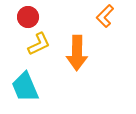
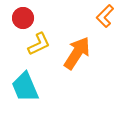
red circle: moved 5 px left, 1 px down
orange arrow: rotated 148 degrees counterclockwise
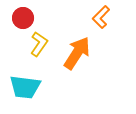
orange L-shape: moved 4 px left, 1 px down
yellow L-shape: rotated 30 degrees counterclockwise
cyan trapezoid: rotated 60 degrees counterclockwise
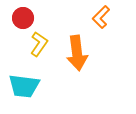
orange arrow: rotated 140 degrees clockwise
cyan trapezoid: moved 1 px left, 1 px up
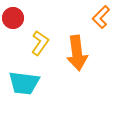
red circle: moved 10 px left
yellow L-shape: moved 1 px right, 1 px up
cyan trapezoid: moved 3 px up
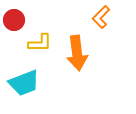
red circle: moved 1 px right, 2 px down
yellow L-shape: rotated 55 degrees clockwise
cyan trapezoid: rotated 28 degrees counterclockwise
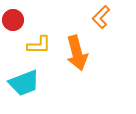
red circle: moved 1 px left
yellow L-shape: moved 1 px left, 2 px down
orange arrow: rotated 8 degrees counterclockwise
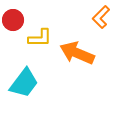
yellow L-shape: moved 1 px right, 7 px up
orange arrow: rotated 128 degrees clockwise
cyan trapezoid: rotated 32 degrees counterclockwise
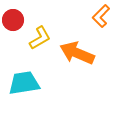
orange L-shape: moved 1 px up
yellow L-shape: rotated 30 degrees counterclockwise
cyan trapezoid: rotated 136 degrees counterclockwise
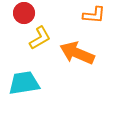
orange L-shape: moved 7 px left, 1 px up; rotated 130 degrees counterclockwise
red circle: moved 11 px right, 7 px up
